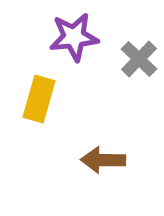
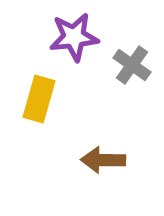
gray cross: moved 7 px left, 6 px down; rotated 9 degrees counterclockwise
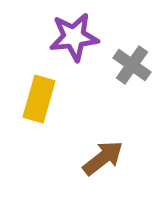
brown arrow: moved 2 px up; rotated 141 degrees clockwise
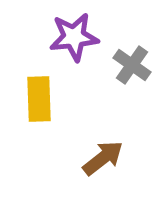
yellow rectangle: rotated 18 degrees counterclockwise
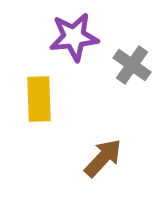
brown arrow: rotated 9 degrees counterclockwise
